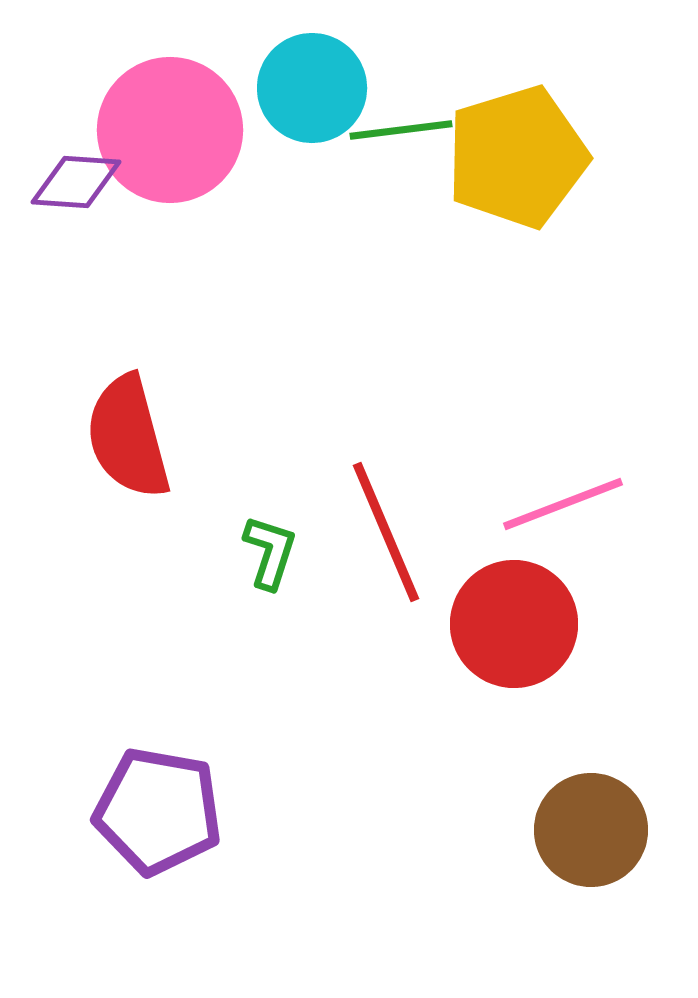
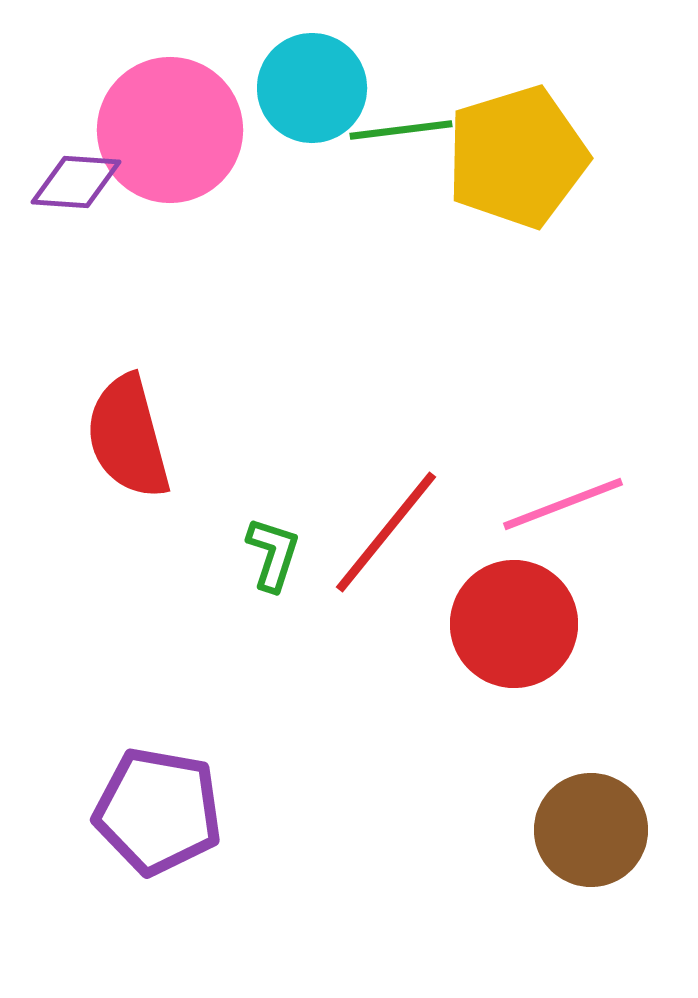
red line: rotated 62 degrees clockwise
green L-shape: moved 3 px right, 2 px down
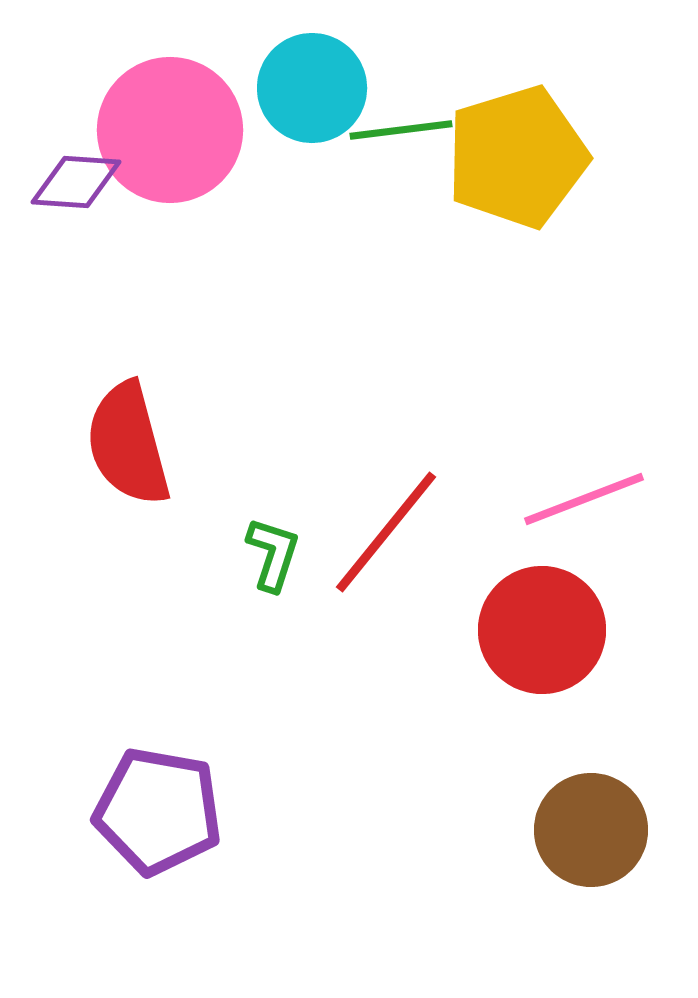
red semicircle: moved 7 px down
pink line: moved 21 px right, 5 px up
red circle: moved 28 px right, 6 px down
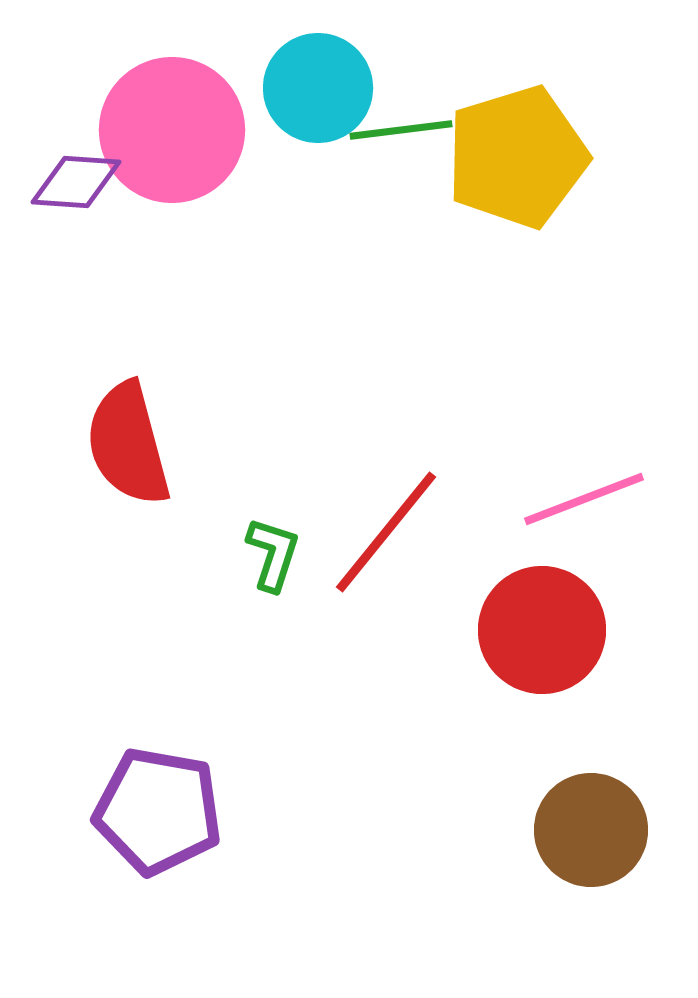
cyan circle: moved 6 px right
pink circle: moved 2 px right
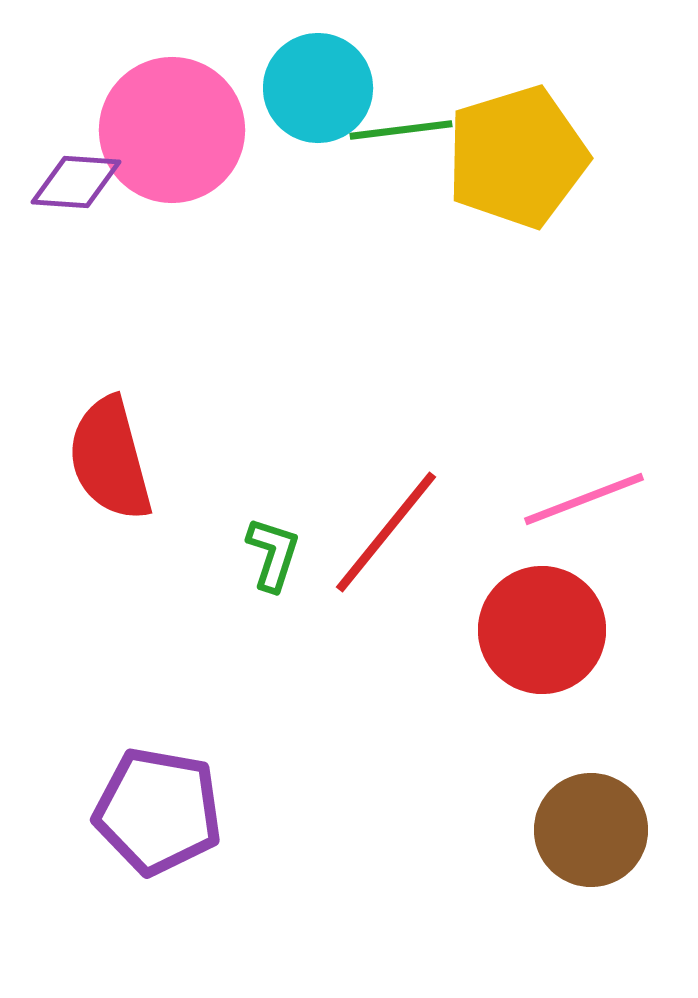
red semicircle: moved 18 px left, 15 px down
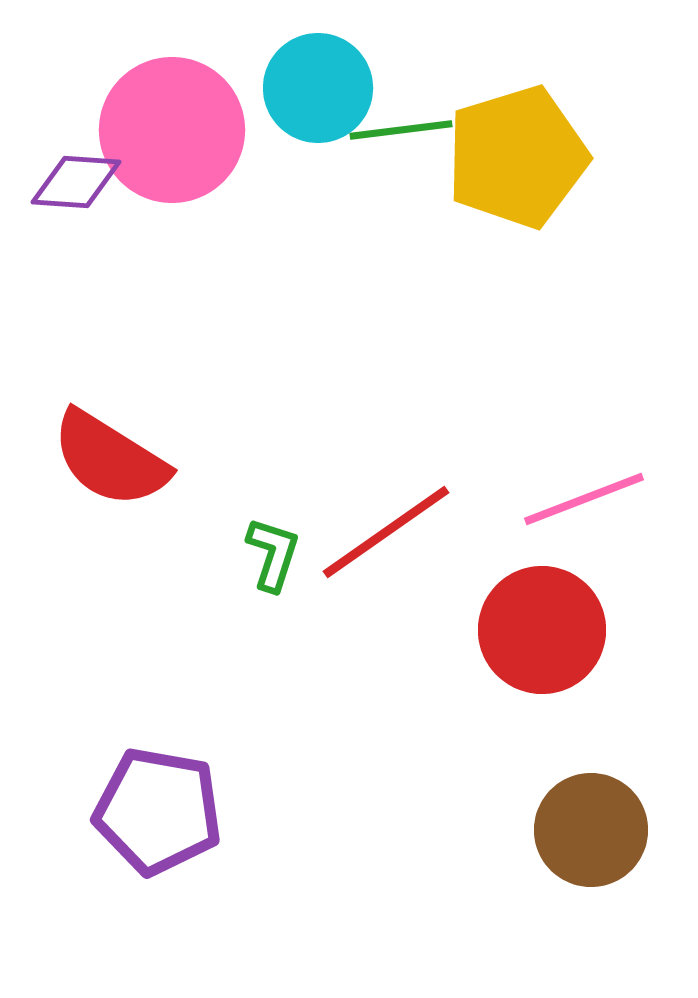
red semicircle: rotated 43 degrees counterclockwise
red line: rotated 16 degrees clockwise
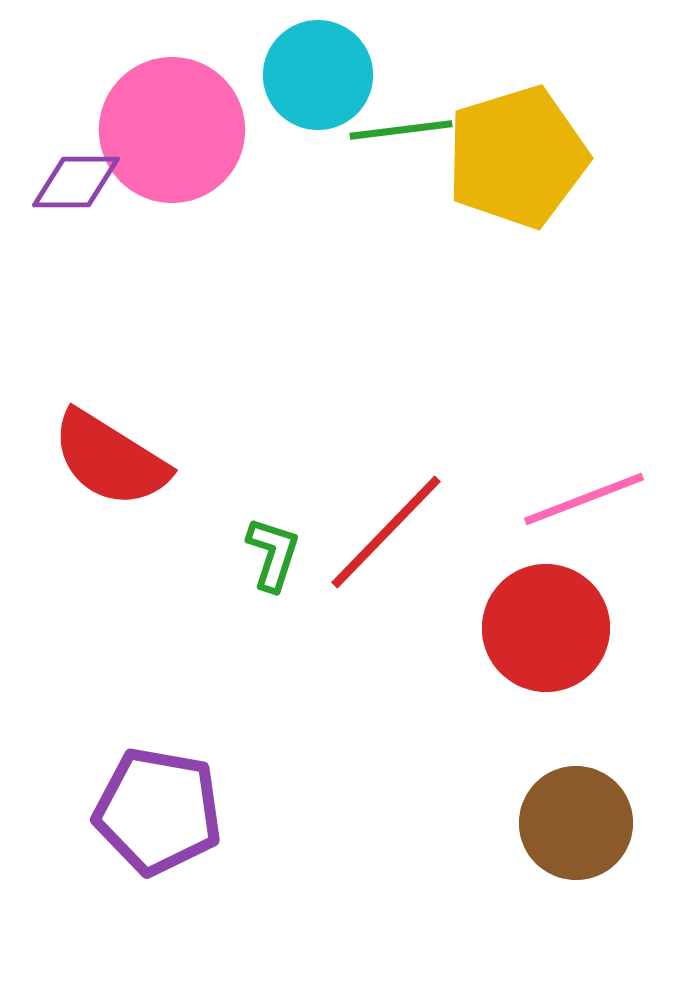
cyan circle: moved 13 px up
purple diamond: rotated 4 degrees counterclockwise
red line: rotated 11 degrees counterclockwise
red circle: moved 4 px right, 2 px up
brown circle: moved 15 px left, 7 px up
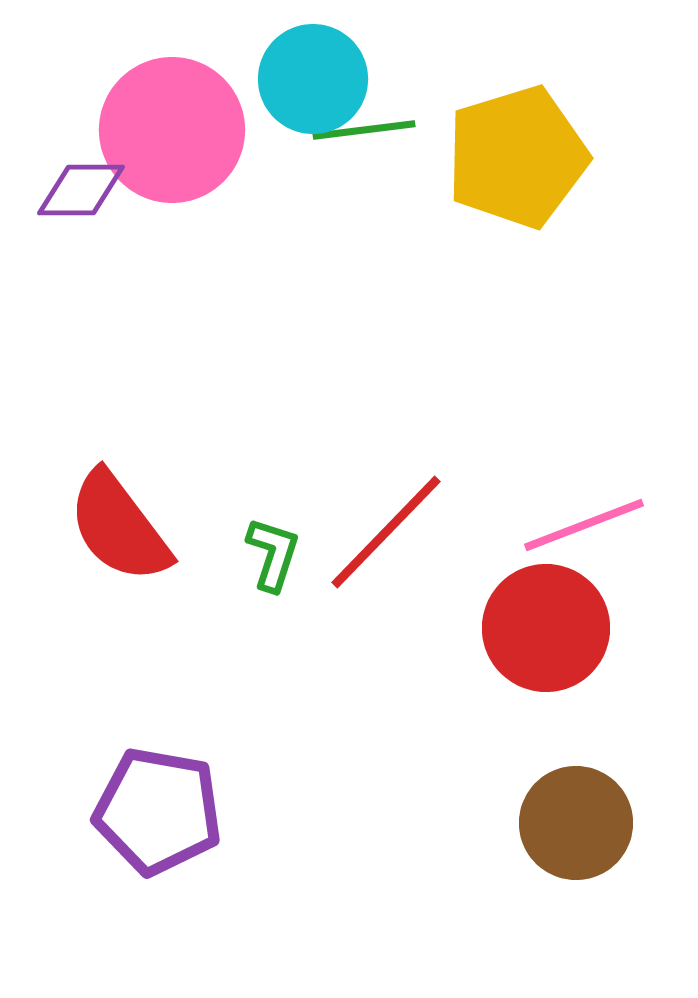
cyan circle: moved 5 px left, 4 px down
green line: moved 37 px left
purple diamond: moved 5 px right, 8 px down
red semicircle: moved 9 px right, 68 px down; rotated 21 degrees clockwise
pink line: moved 26 px down
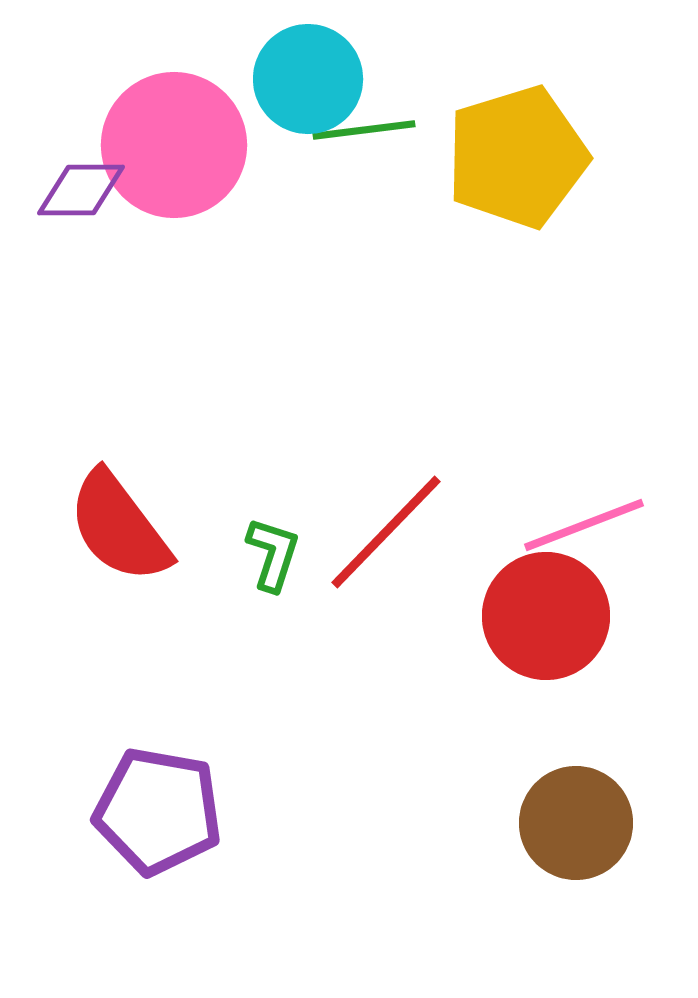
cyan circle: moved 5 px left
pink circle: moved 2 px right, 15 px down
red circle: moved 12 px up
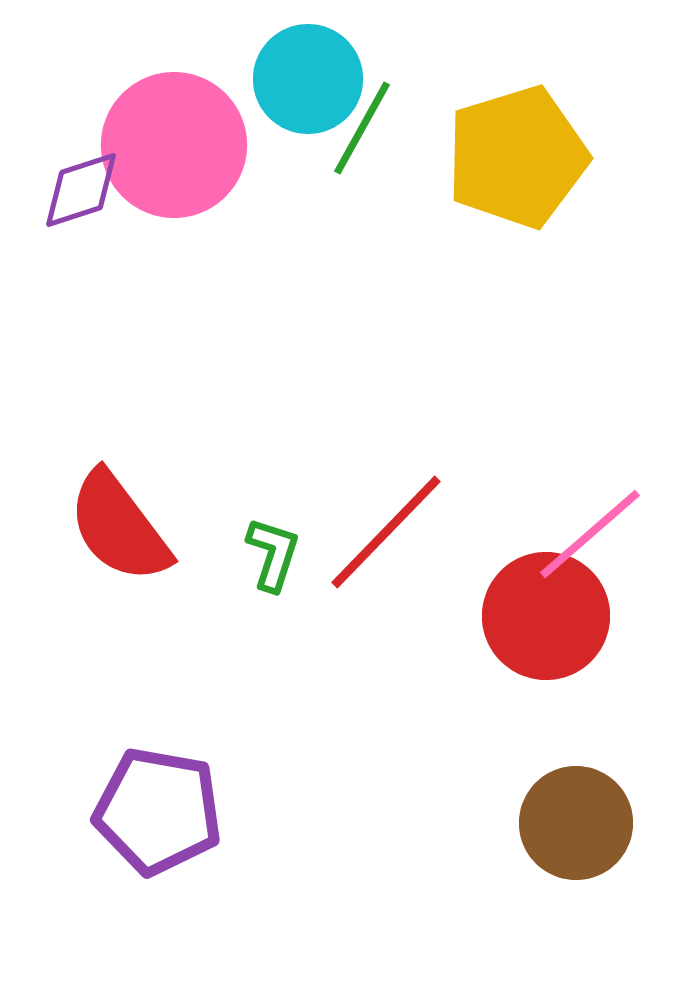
green line: moved 2 px left, 2 px up; rotated 54 degrees counterclockwise
purple diamond: rotated 18 degrees counterclockwise
pink line: moved 6 px right, 9 px down; rotated 20 degrees counterclockwise
